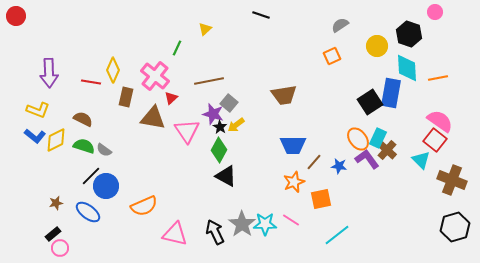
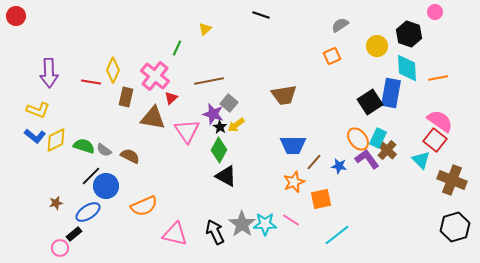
brown semicircle at (83, 119): moved 47 px right, 37 px down
blue ellipse at (88, 212): rotated 70 degrees counterclockwise
black rectangle at (53, 234): moved 21 px right
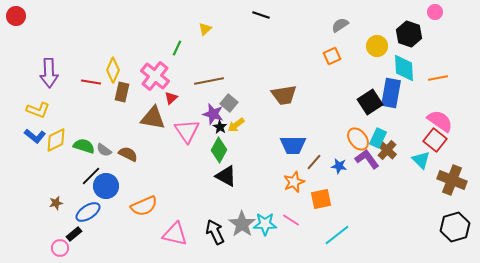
cyan diamond at (407, 68): moved 3 px left
brown rectangle at (126, 97): moved 4 px left, 5 px up
brown semicircle at (130, 156): moved 2 px left, 2 px up
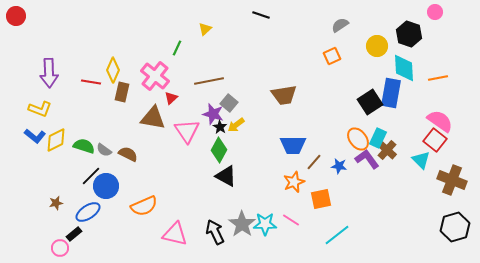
yellow L-shape at (38, 110): moved 2 px right, 1 px up
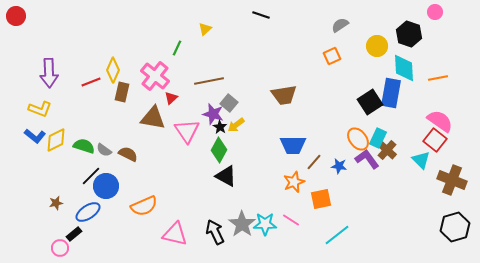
red line at (91, 82): rotated 30 degrees counterclockwise
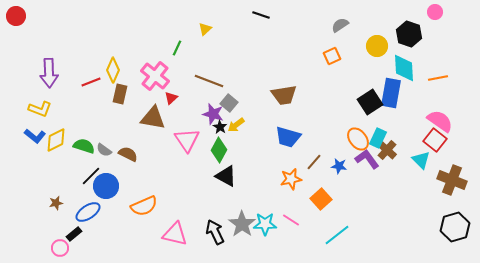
brown line at (209, 81): rotated 32 degrees clockwise
brown rectangle at (122, 92): moved 2 px left, 2 px down
pink triangle at (187, 131): moved 9 px down
blue trapezoid at (293, 145): moved 5 px left, 8 px up; rotated 16 degrees clockwise
orange star at (294, 182): moved 3 px left, 3 px up; rotated 10 degrees clockwise
orange square at (321, 199): rotated 30 degrees counterclockwise
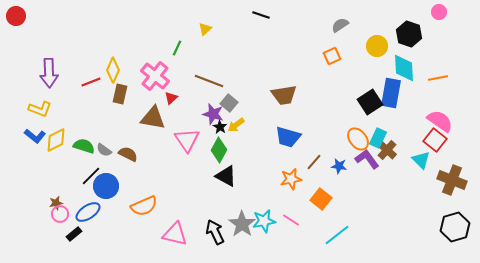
pink circle at (435, 12): moved 4 px right
orange square at (321, 199): rotated 10 degrees counterclockwise
cyan star at (265, 224): moved 1 px left, 3 px up; rotated 10 degrees counterclockwise
pink circle at (60, 248): moved 34 px up
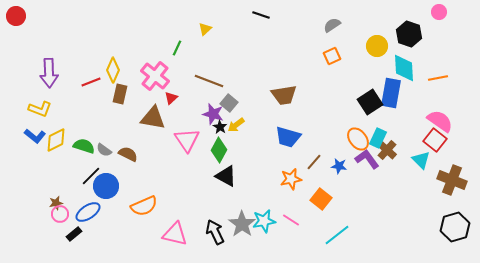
gray semicircle at (340, 25): moved 8 px left
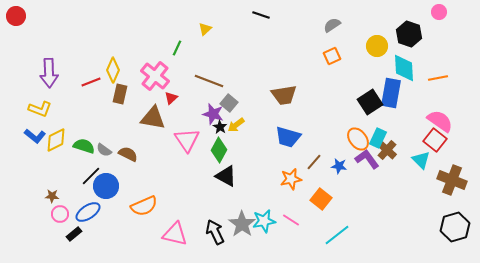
brown star at (56, 203): moved 4 px left, 7 px up; rotated 16 degrees clockwise
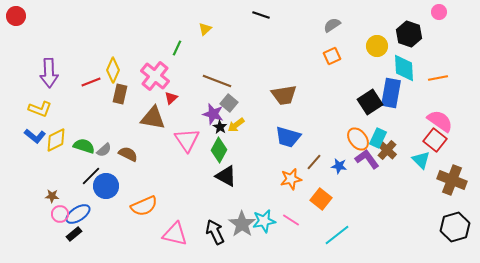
brown line at (209, 81): moved 8 px right
gray semicircle at (104, 150): rotated 77 degrees counterclockwise
blue ellipse at (88, 212): moved 10 px left, 2 px down
